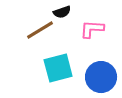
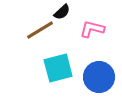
black semicircle: rotated 24 degrees counterclockwise
pink L-shape: rotated 10 degrees clockwise
blue circle: moved 2 px left
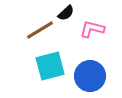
black semicircle: moved 4 px right, 1 px down
cyan square: moved 8 px left, 2 px up
blue circle: moved 9 px left, 1 px up
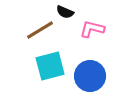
black semicircle: moved 1 px left, 1 px up; rotated 66 degrees clockwise
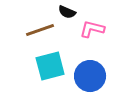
black semicircle: moved 2 px right
brown line: rotated 12 degrees clockwise
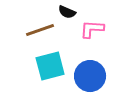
pink L-shape: rotated 10 degrees counterclockwise
